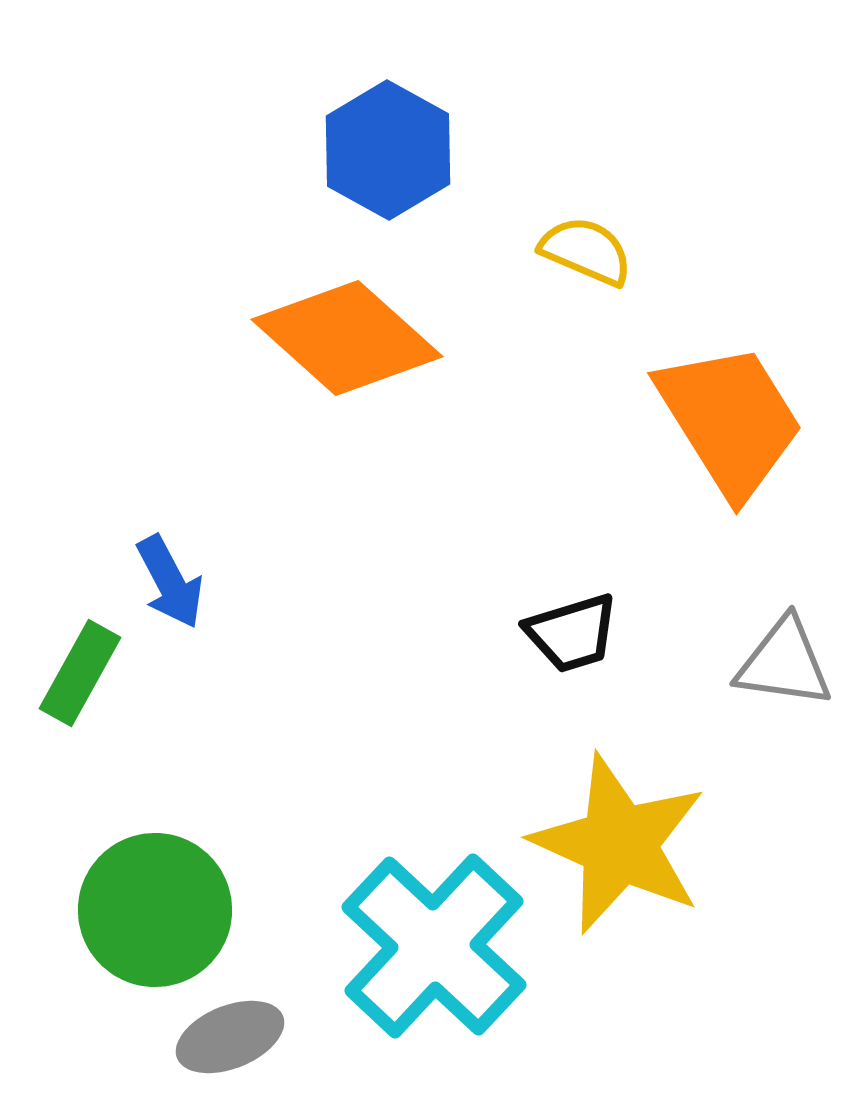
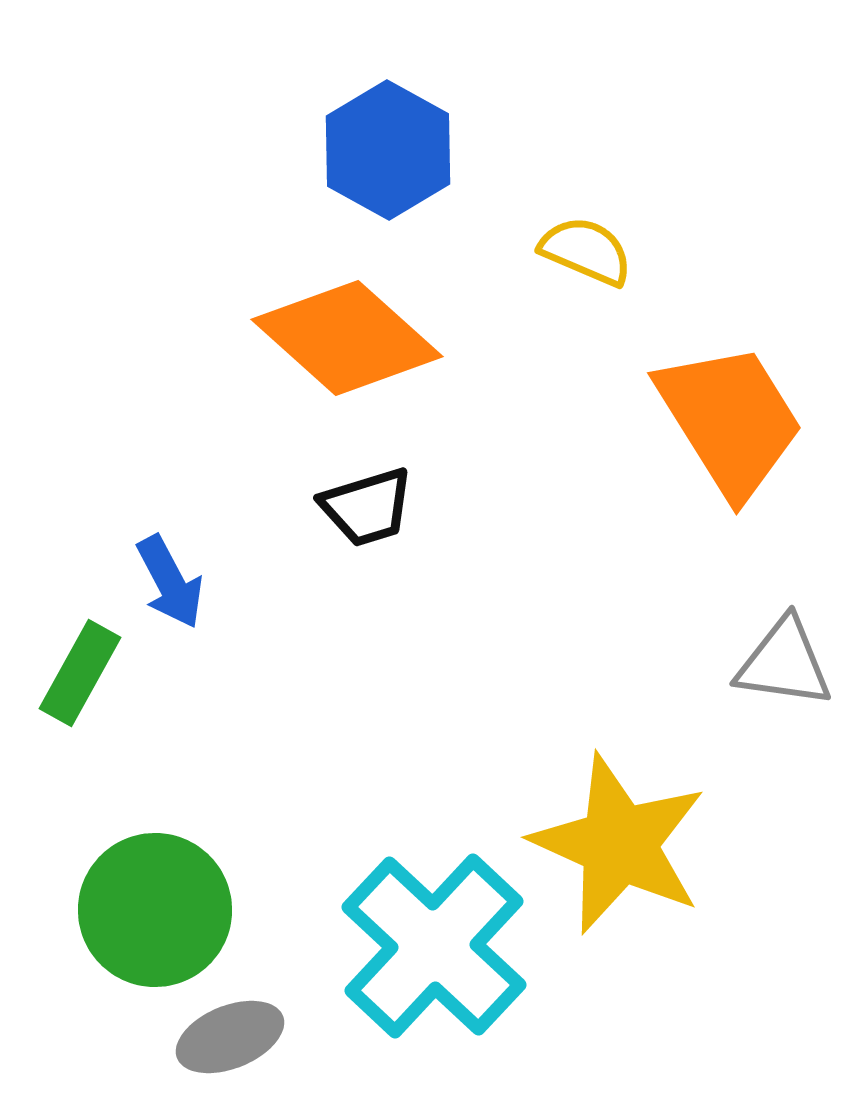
black trapezoid: moved 205 px left, 126 px up
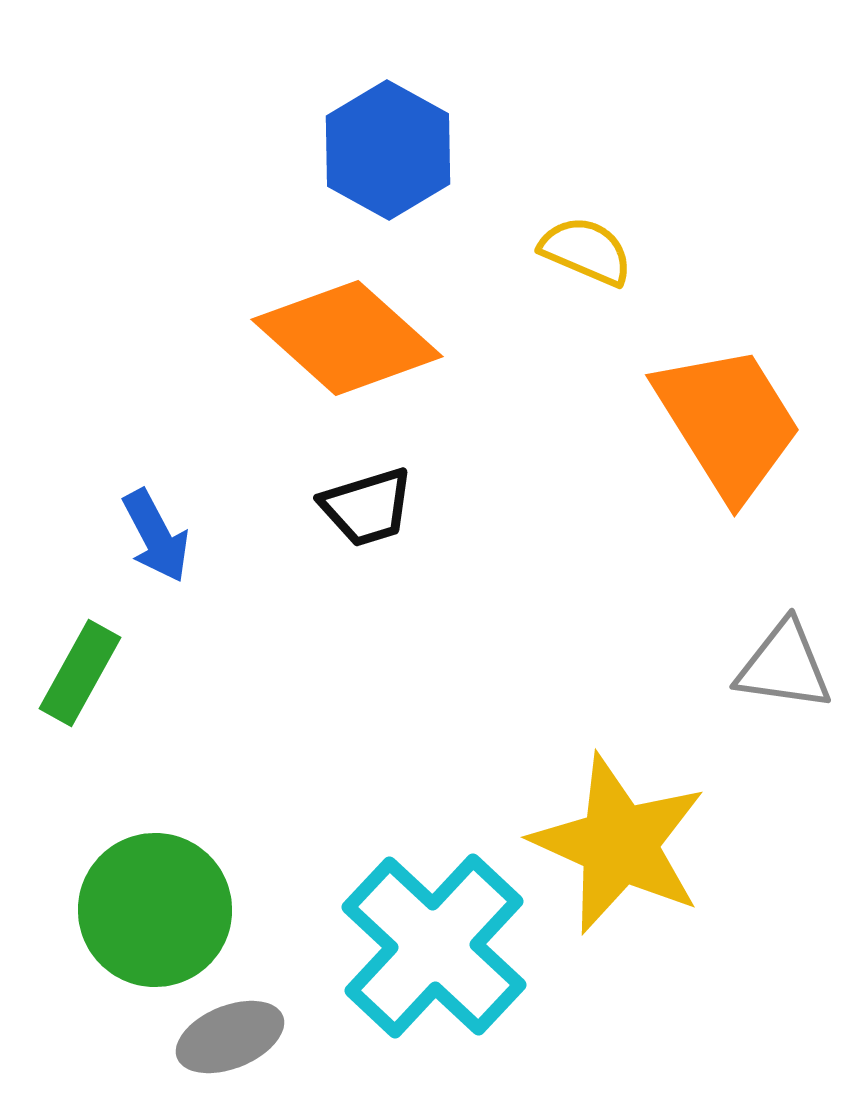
orange trapezoid: moved 2 px left, 2 px down
blue arrow: moved 14 px left, 46 px up
gray triangle: moved 3 px down
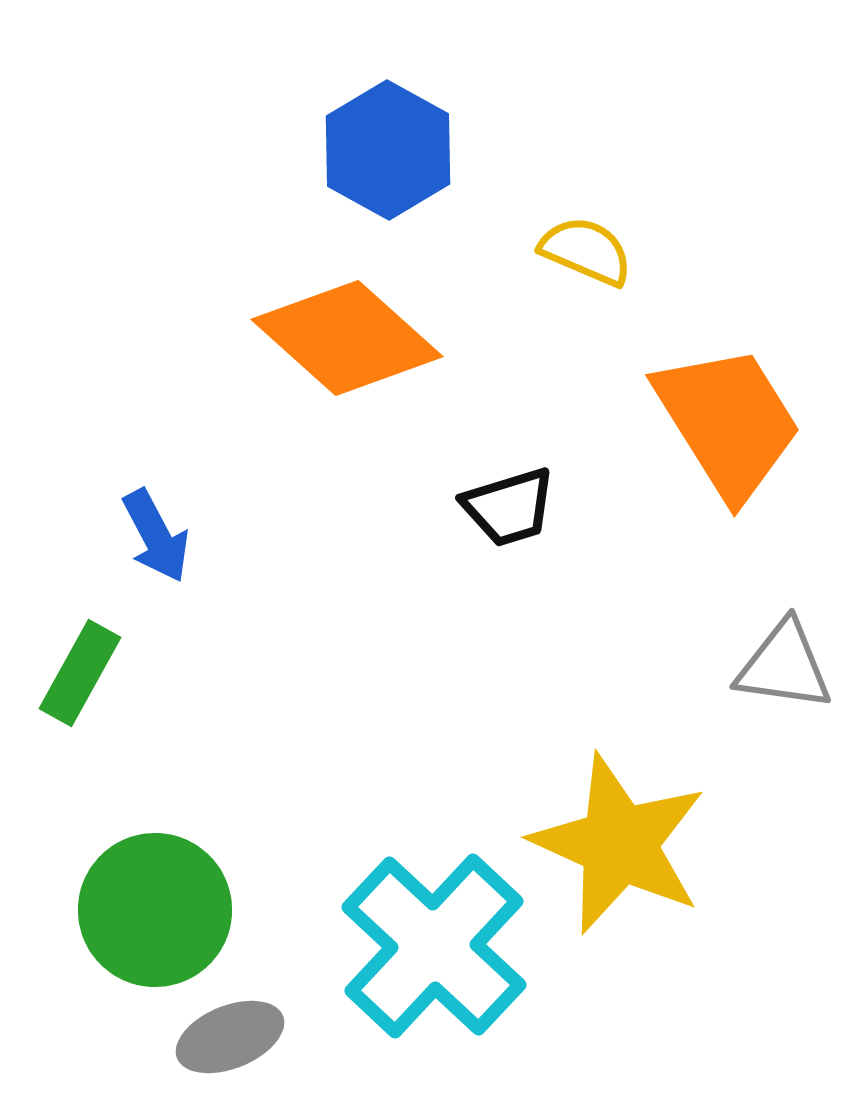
black trapezoid: moved 142 px right
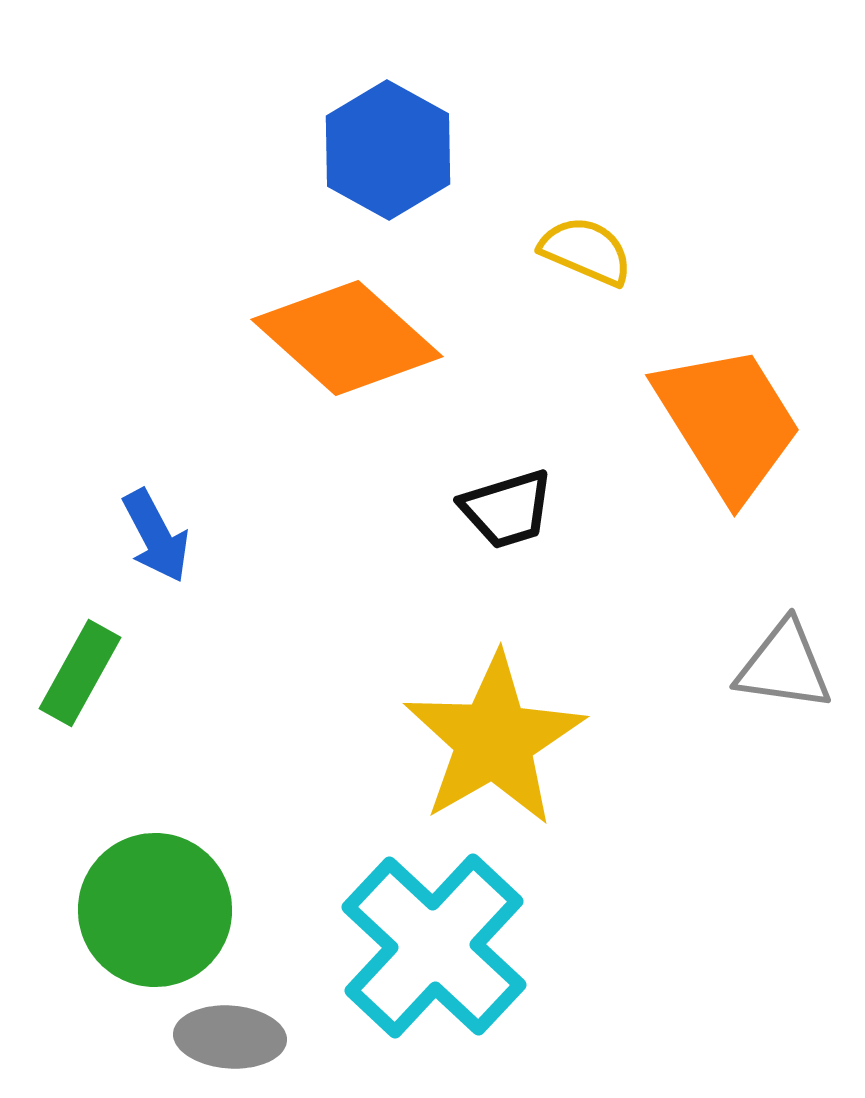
black trapezoid: moved 2 px left, 2 px down
yellow star: moved 125 px left, 104 px up; rotated 18 degrees clockwise
gray ellipse: rotated 26 degrees clockwise
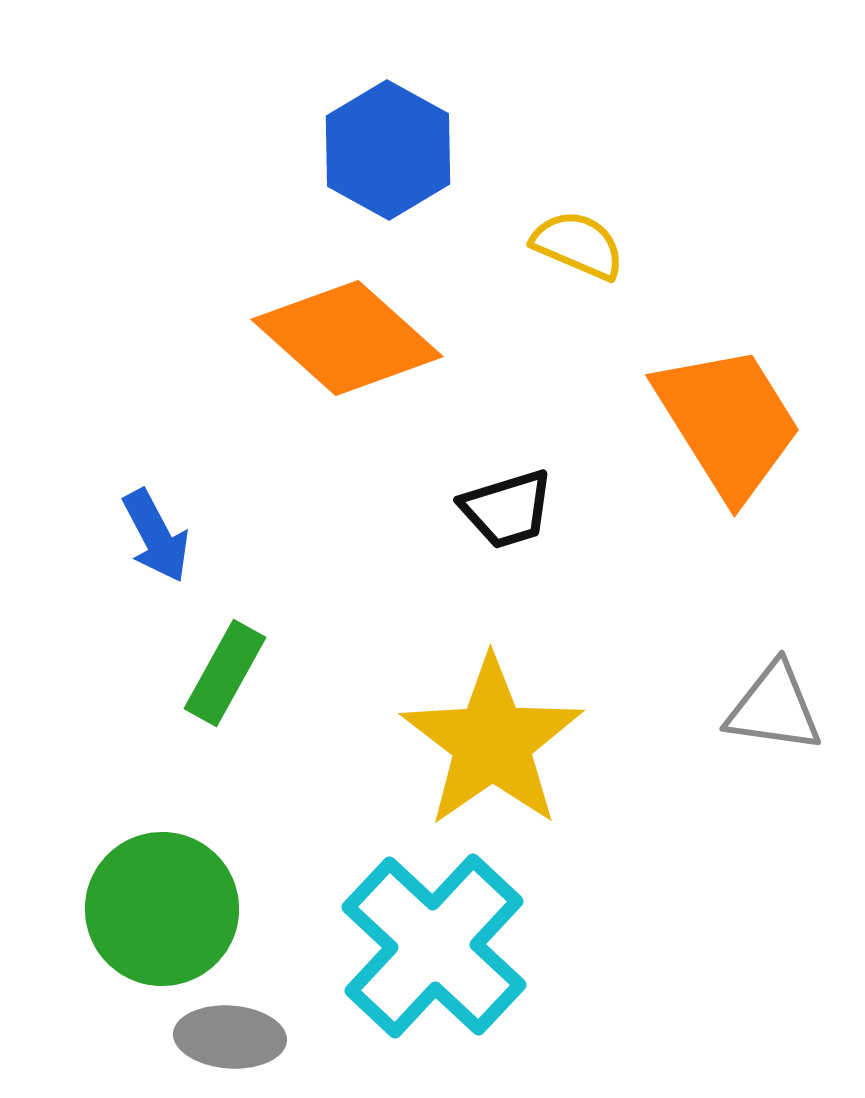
yellow semicircle: moved 8 px left, 6 px up
gray triangle: moved 10 px left, 42 px down
green rectangle: moved 145 px right
yellow star: moved 2 px left, 2 px down; rotated 5 degrees counterclockwise
green circle: moved 7 px right, 1 px up
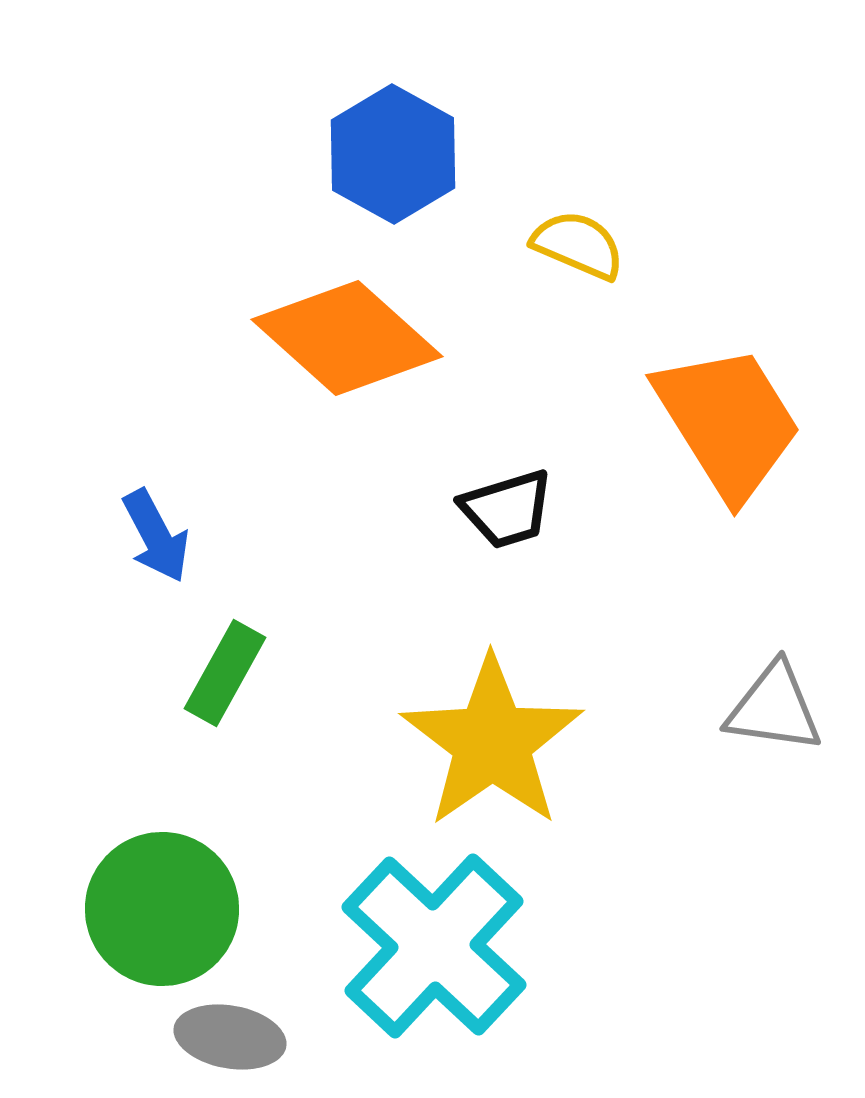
blue hexagon: moved 5 px right, 4 px down
gray ellipse: rotated 6 degrees clockwise
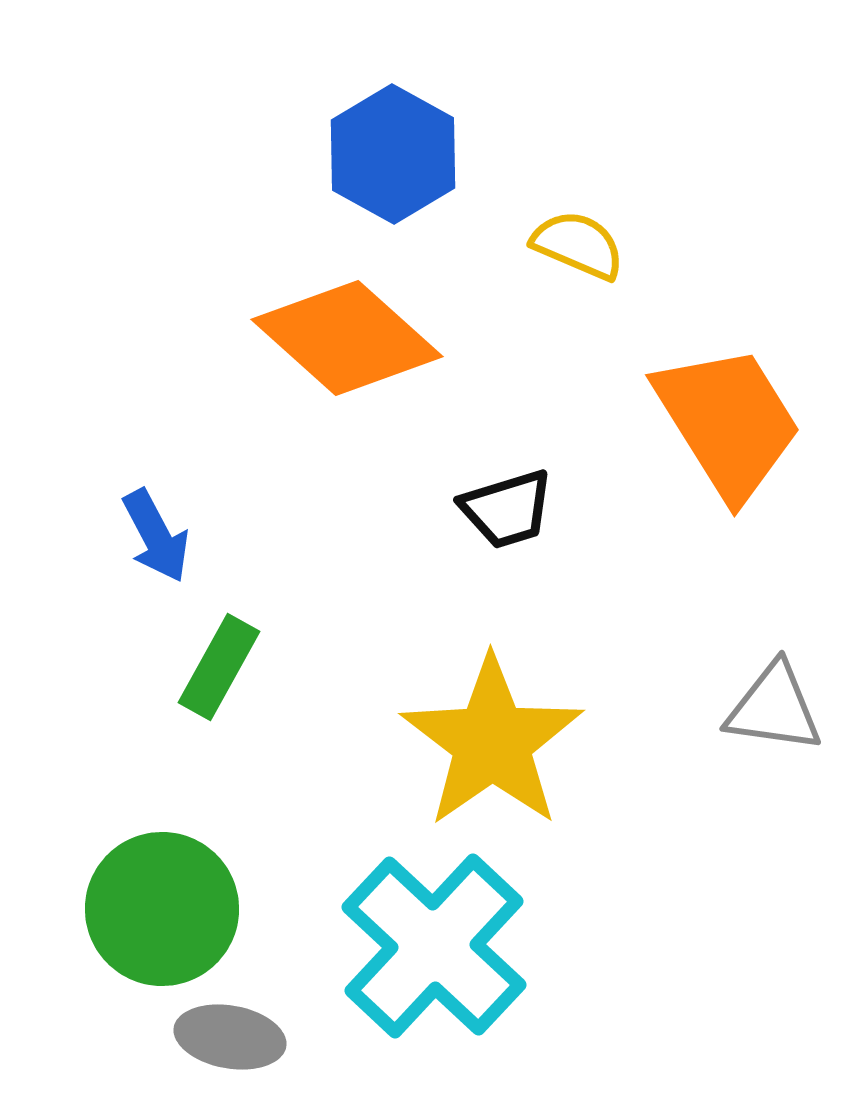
green rectangle: moved 6 px left, 6 px up
